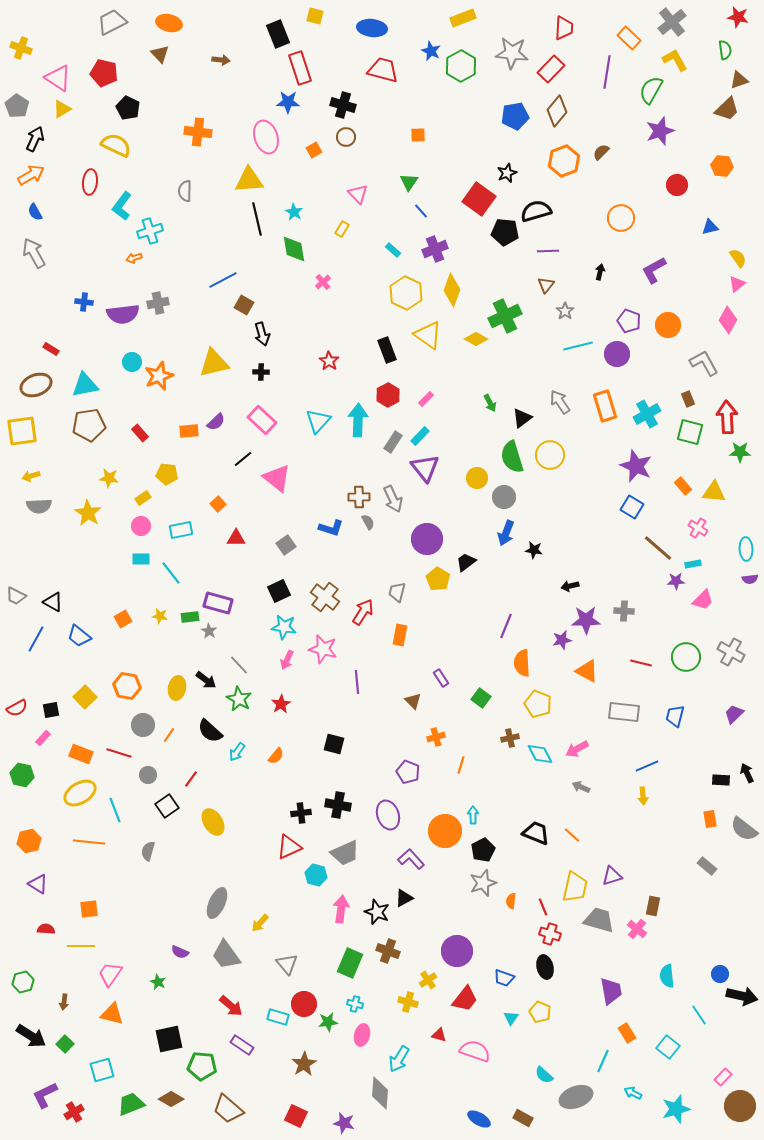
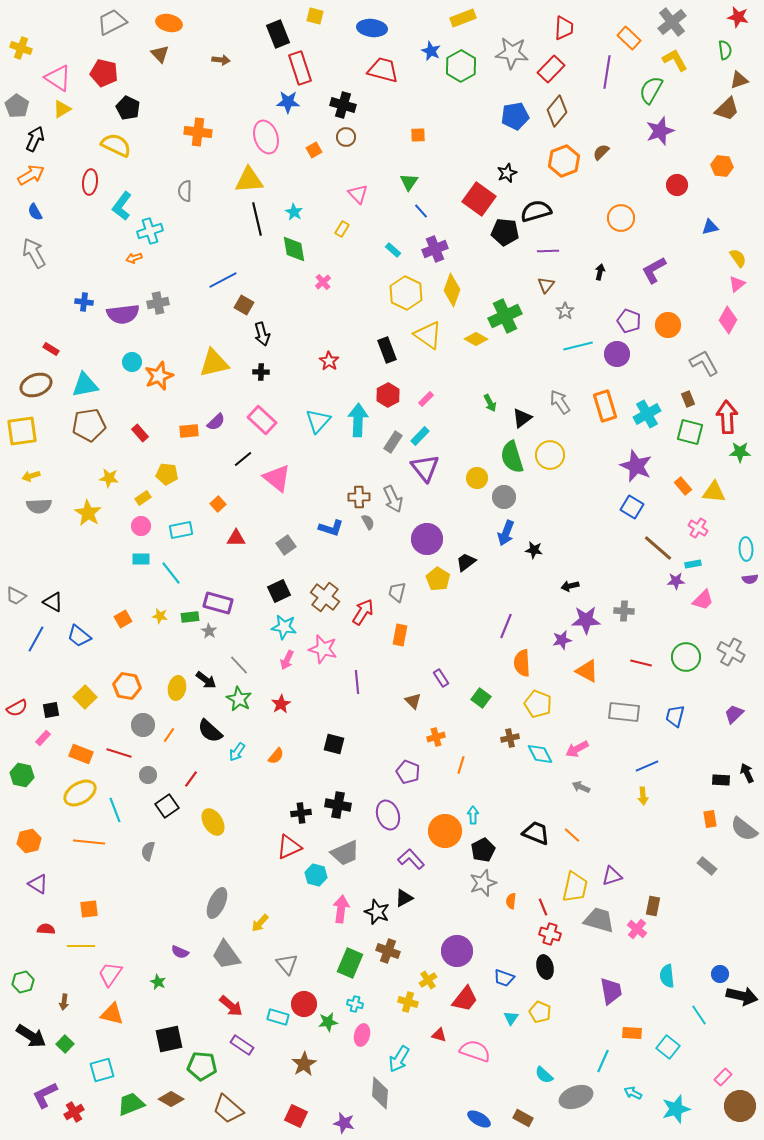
orange rectangle at (627, 1033): moved 5 px right; rotated 54 degrees counterclockwise
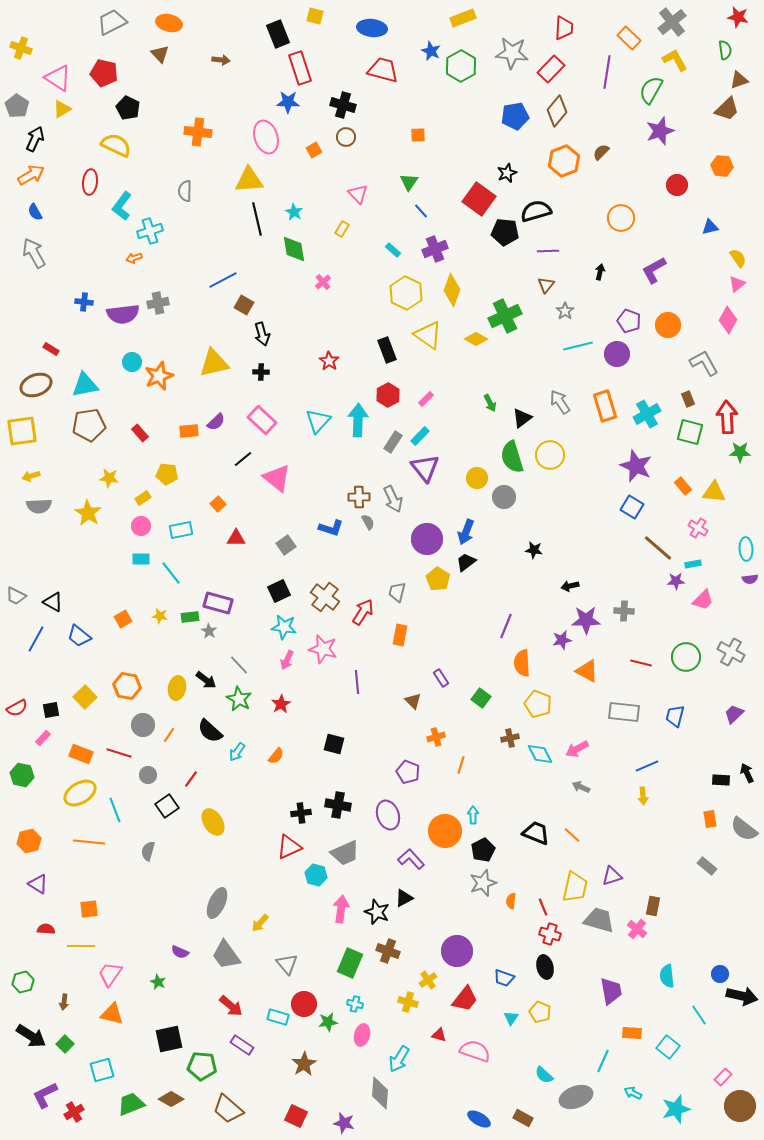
blue arrow at (506, 533): moved 40 px left, 1 px up
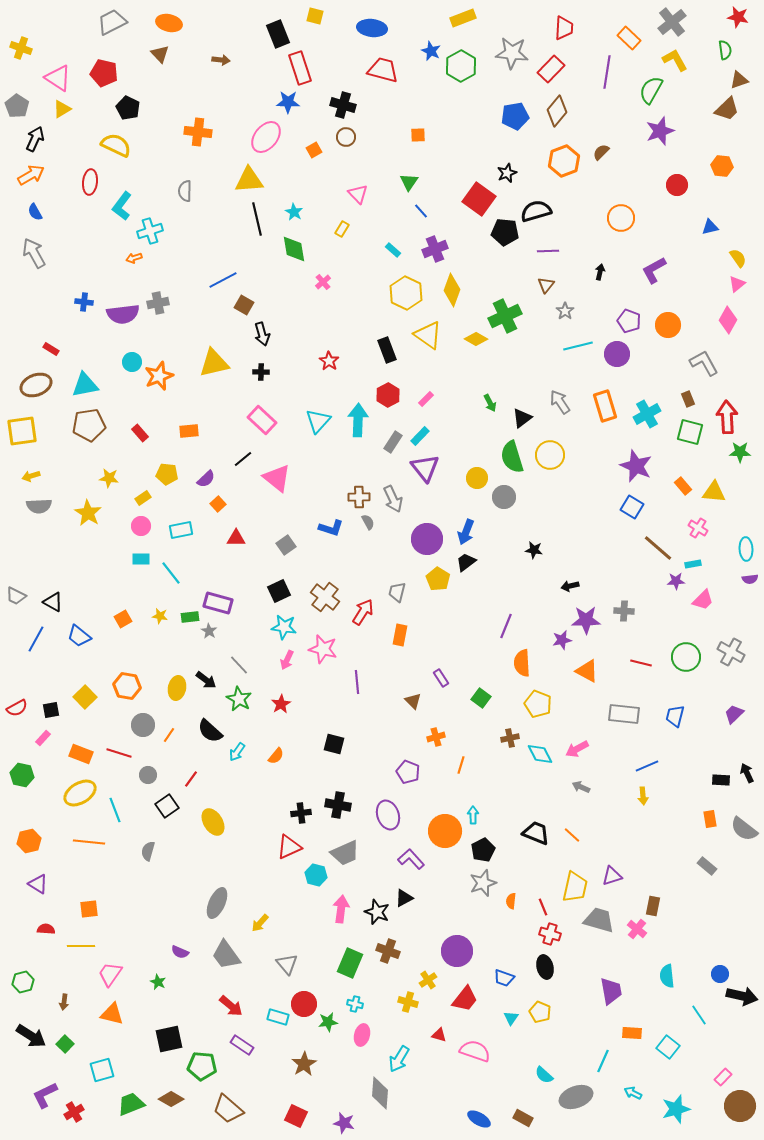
pink ellipse at (266, 137): rotated 56 degrees clockwise
purple semicircle at (216, 422): moved 10 px left, 57 px down
gray rectangle at (624, 712): moved 2 px down
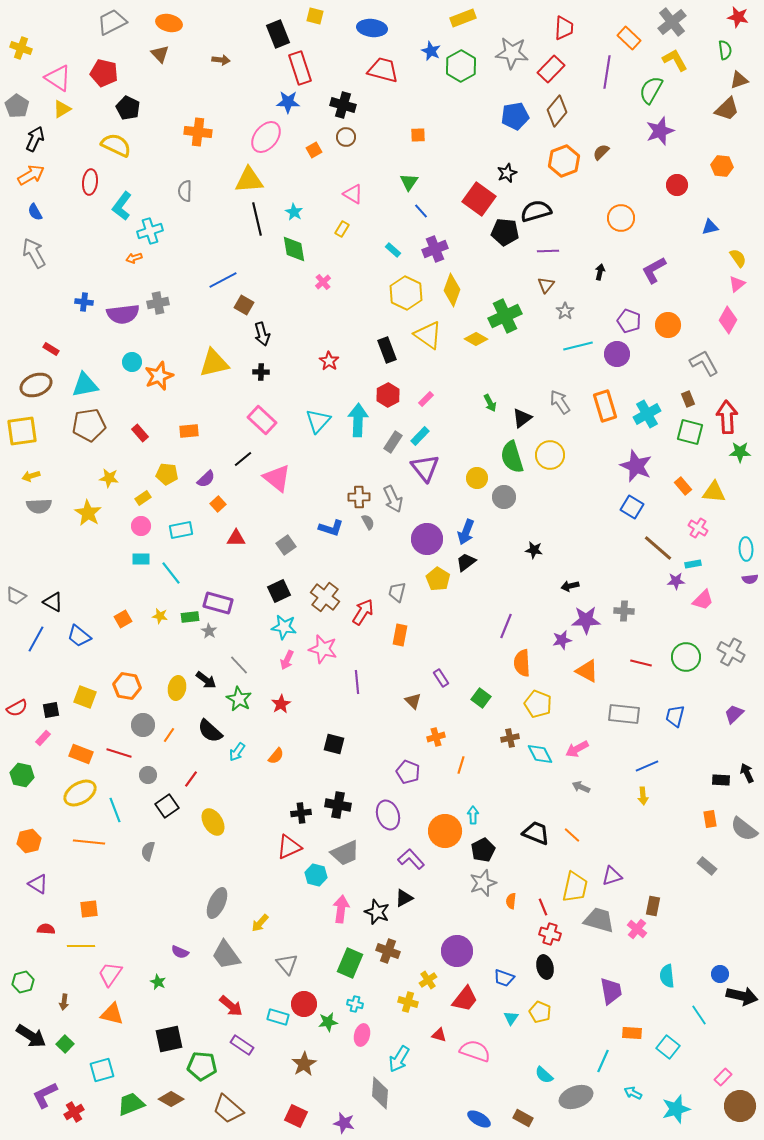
pink triangle at (358, 194): moved 5 px left; rotated 15 degrees counterclockwise
yellow square at (85, 697): rotated 25 degrees counterclockwise
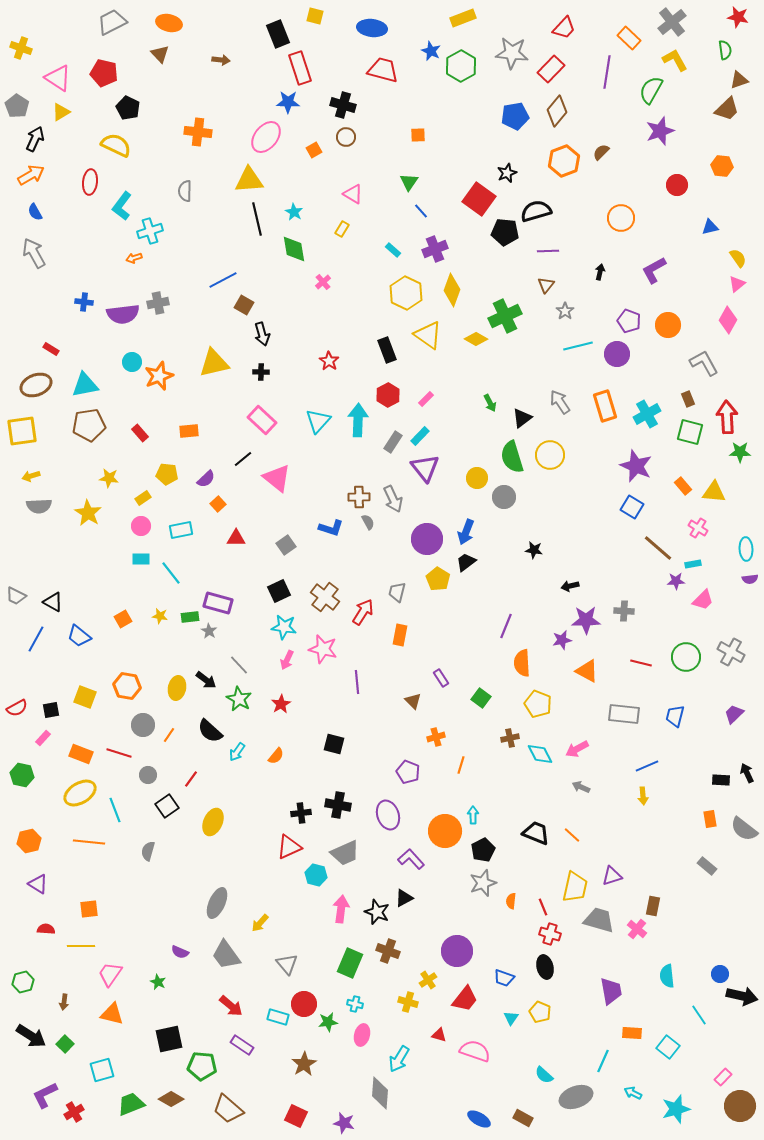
red trapezoid at (564, 28): rotated 40 degrees clockwise
yellow triangle at (62, 109): moved 1 px left, 3 px down
yellow ellipse at (213, 822): rotated 56 degrees clockwise
